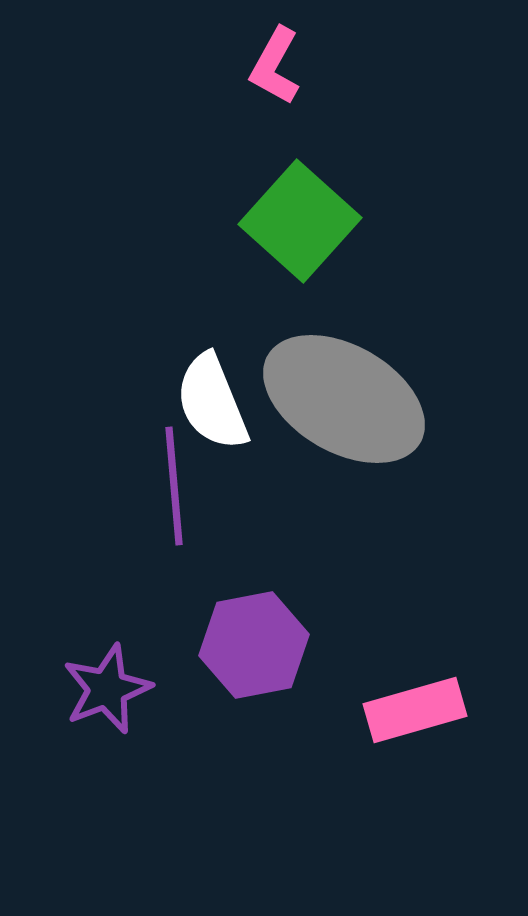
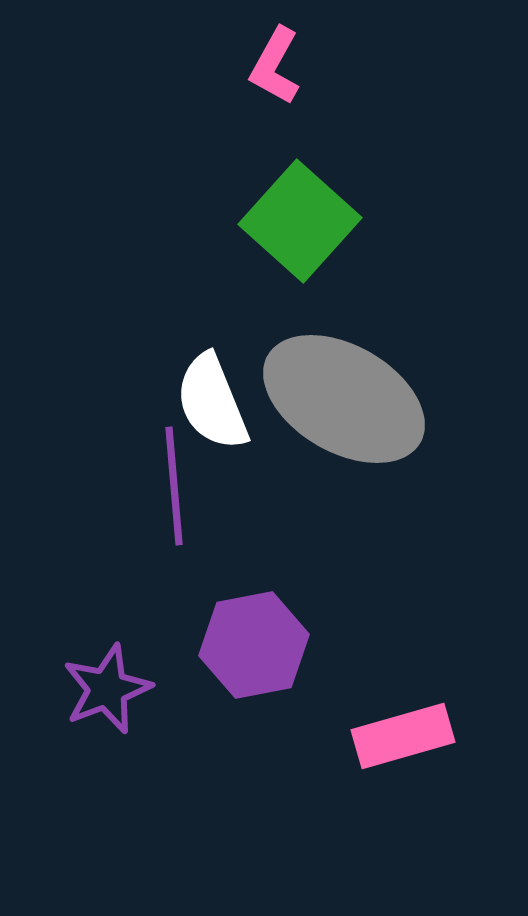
pink rectangle: moved 12 px left, 26 px down
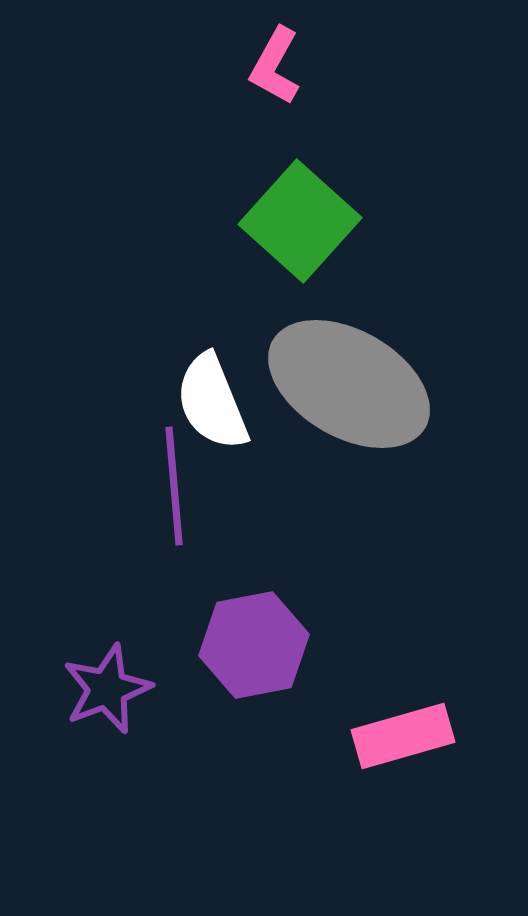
gray ellipse: moved 5 px right, 15 px up
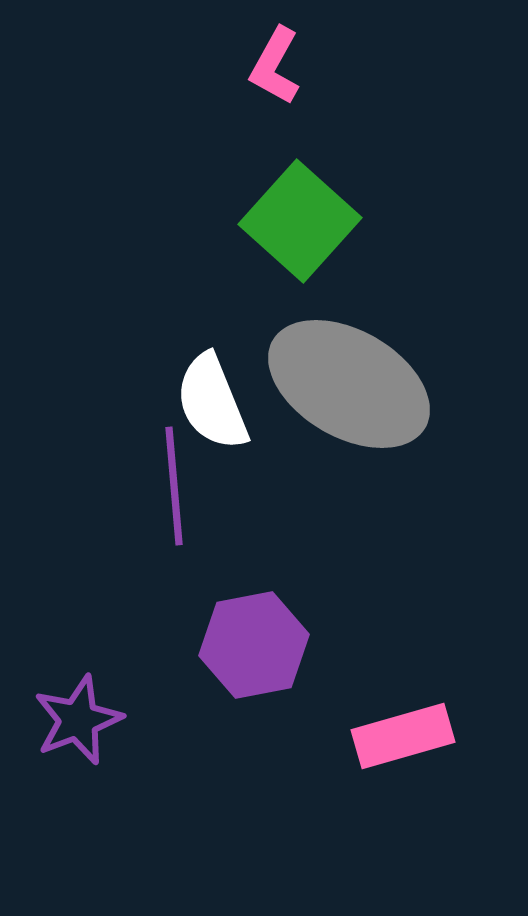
purple star: moved 29 px left, 31 px down
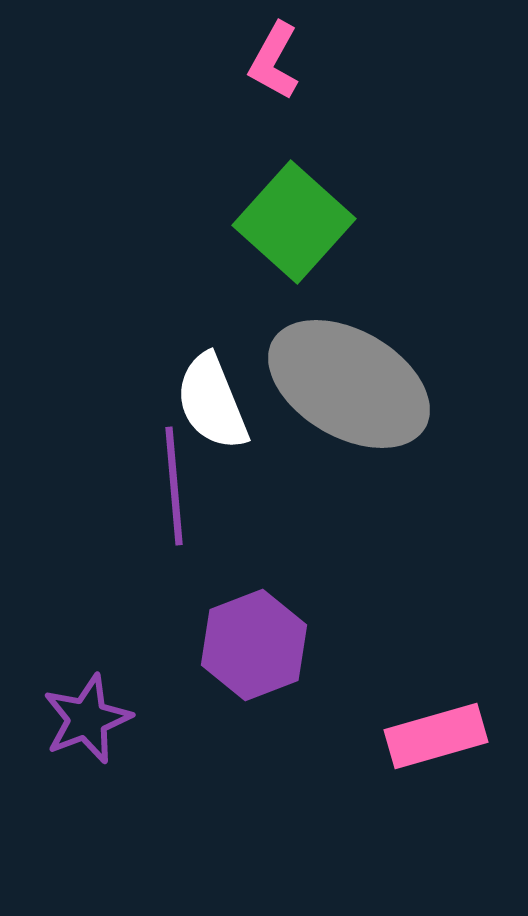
pink L-shape: moved 1 px left, 5 px up
green square: moved 6 px left, 1 px down
purple hexagon: rotated 10 degrees counterclockwise
purple star: moved 9 px right, 1 px up
pink rectangle: moved 33 px right
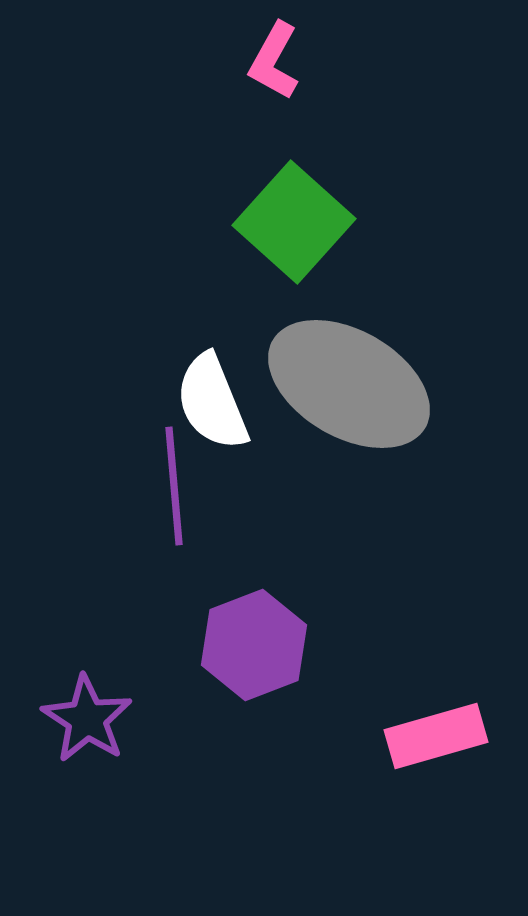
purple star: rotated 18 degrees counterclockwise
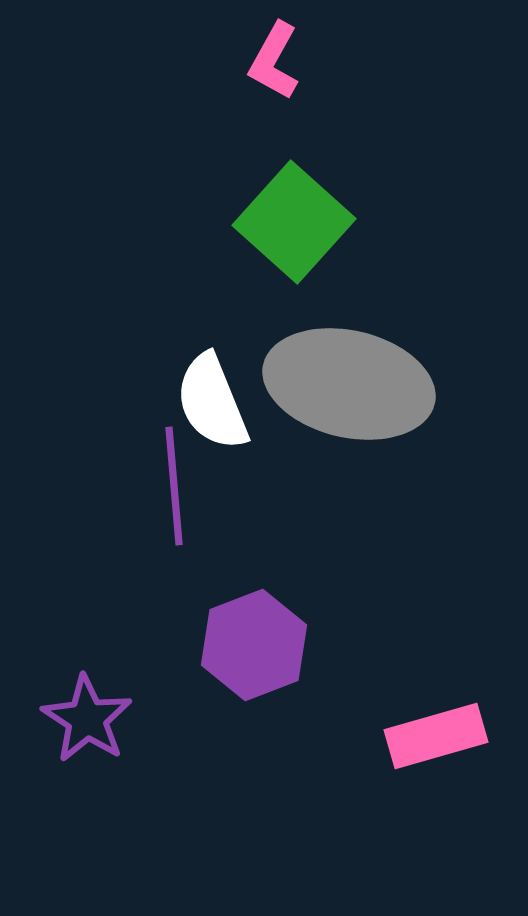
gray ellipse: rotated 17 degrees counterclockwise
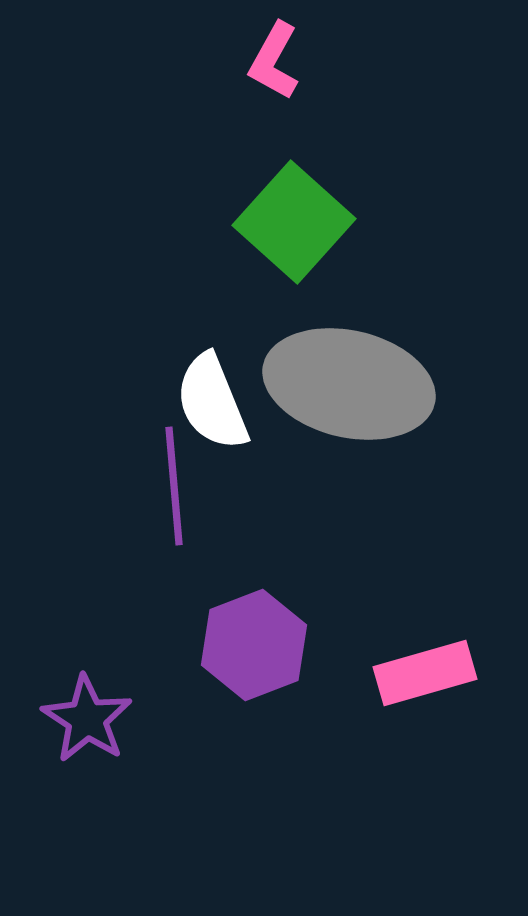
pink rectangle: moved 11 px left, 63 px up
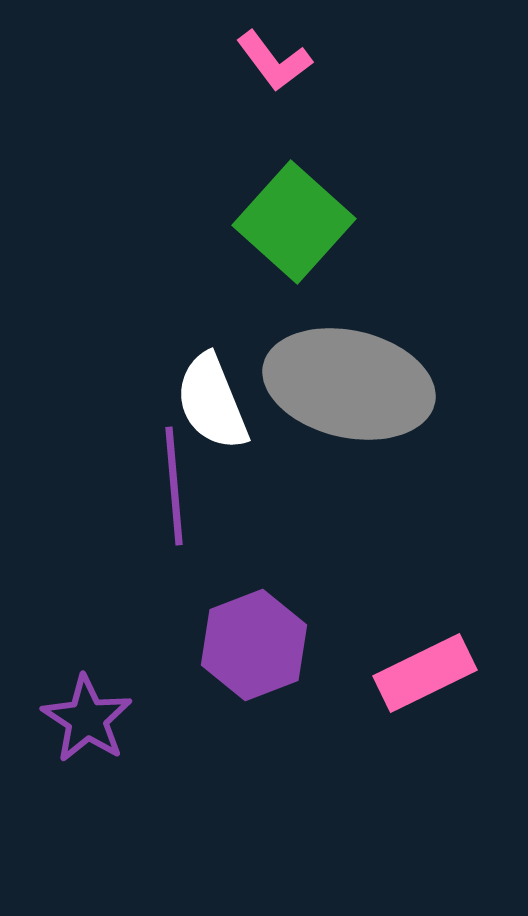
pink L-shape: rotated 66 degrees counterclockwise
pink rectangle: rotated 10 degrees counterclockwise
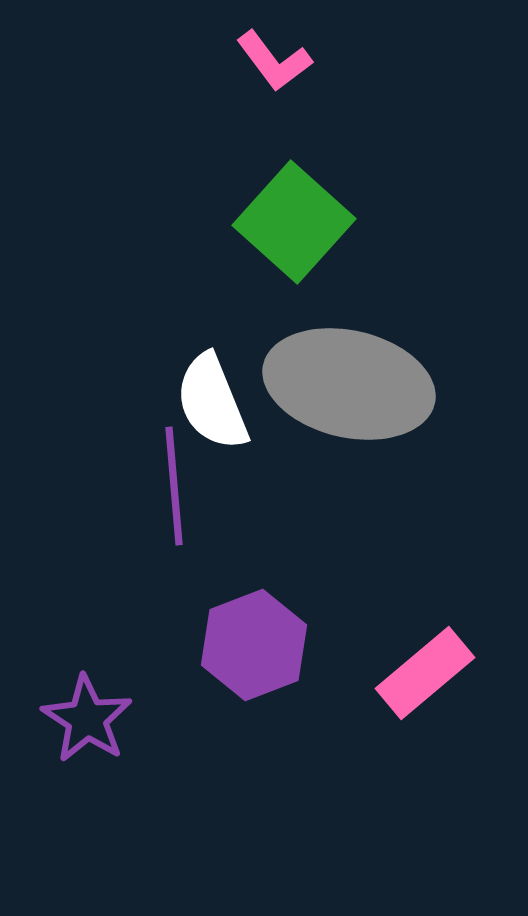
pink rectangle: rotated 14 degrees counterclockwise
